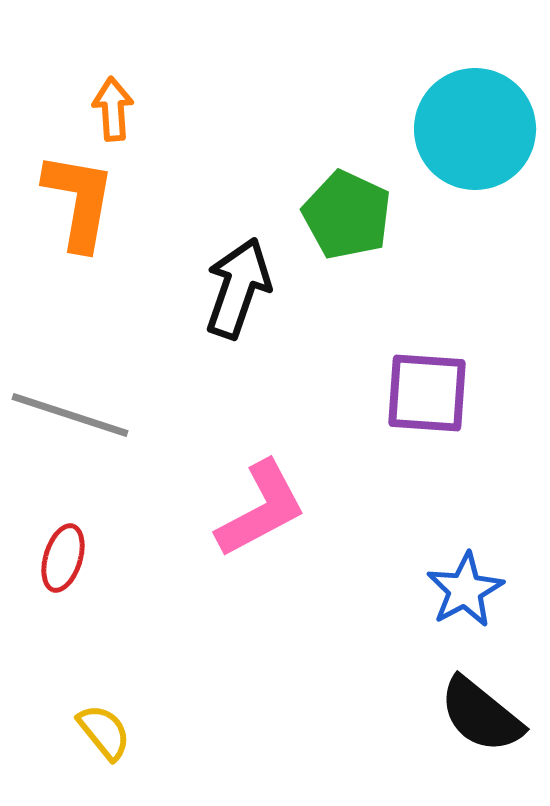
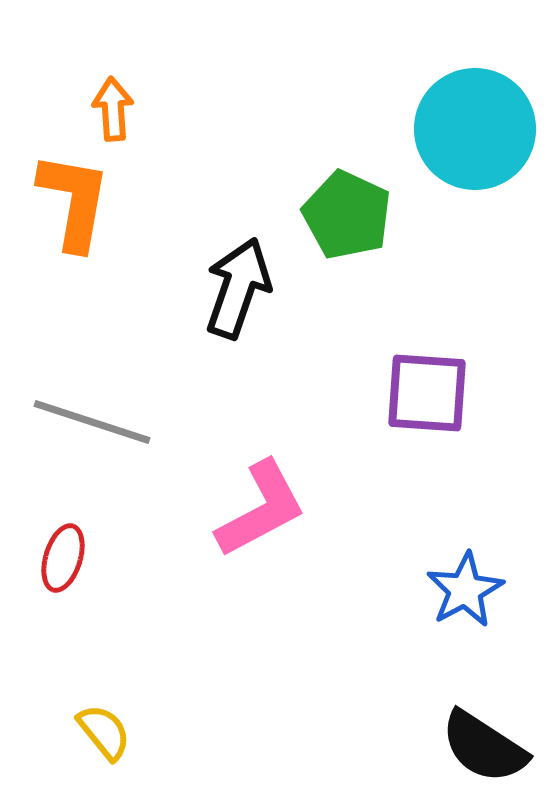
orange L-shape: moved 5 px left
gray line: moved 22 px right, 7 px down
black semicircle: moved 3 px right, 32 px down; rotated 6 degrees counterclockwise
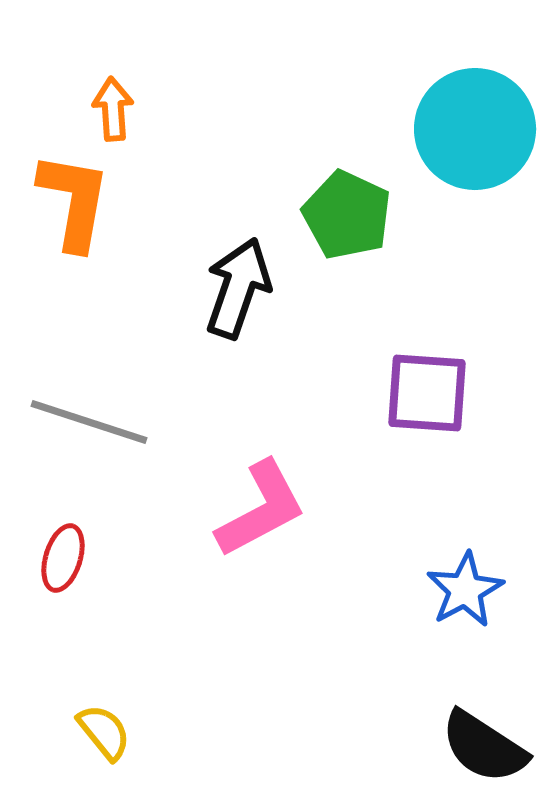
gray line: moved 3 px left
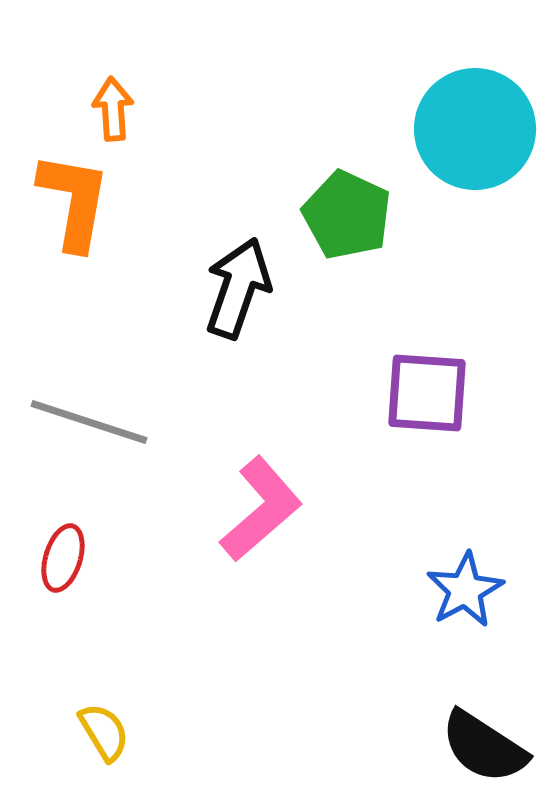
pink L-shape: rotated 13 degrees counterclockwise
yellow semicircle: rotated 8 degrees clockwise
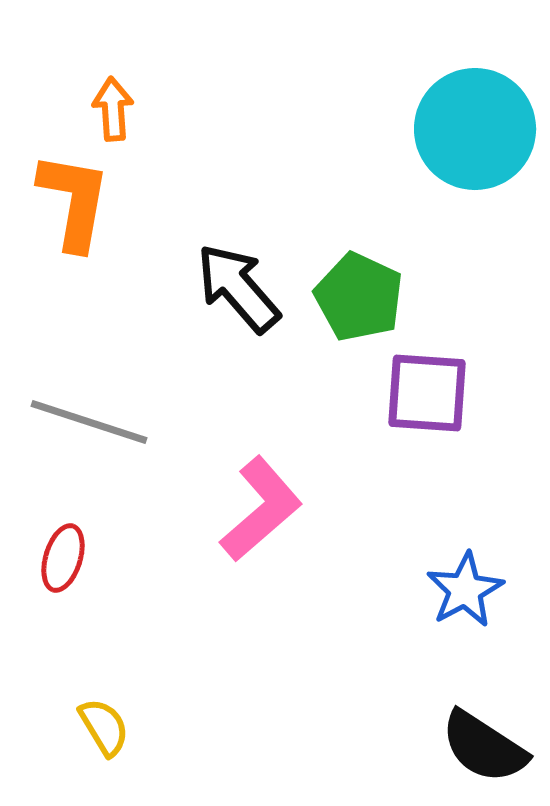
green pentagon: moved 12 px right, 82 px down
black arrow: rotated 60 degrees counterclockwise
yellow semicircle: moved 5 px up
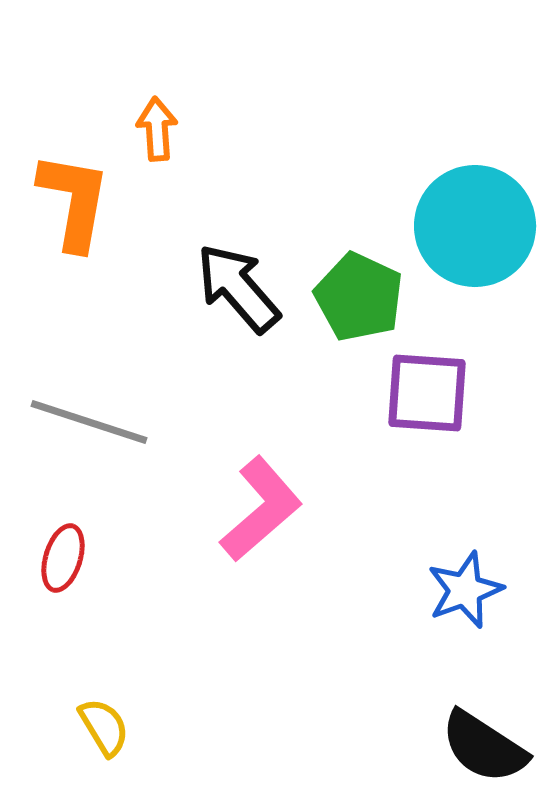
orange arrow: moved 44 px right, 20 px down
cyan circle: moved 97 px down
blue star: rotated 8 degrees clockwise
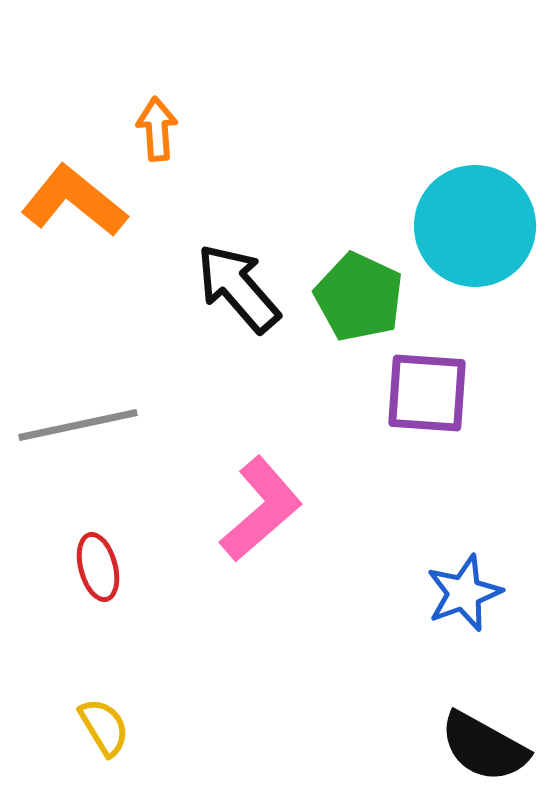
orange L-shape: rotated 61 degrees counterclockwise
gray line: moved 11 px left, 3 px down; rotated 30 degrees counterclockwise
red ellipse: moved 35 px right, 9 px down; rotated 32 degrees counterclockwise
blue star: moved 1 px left, 3 px down
black semicircle: rotated 4 degrees counterclockwise
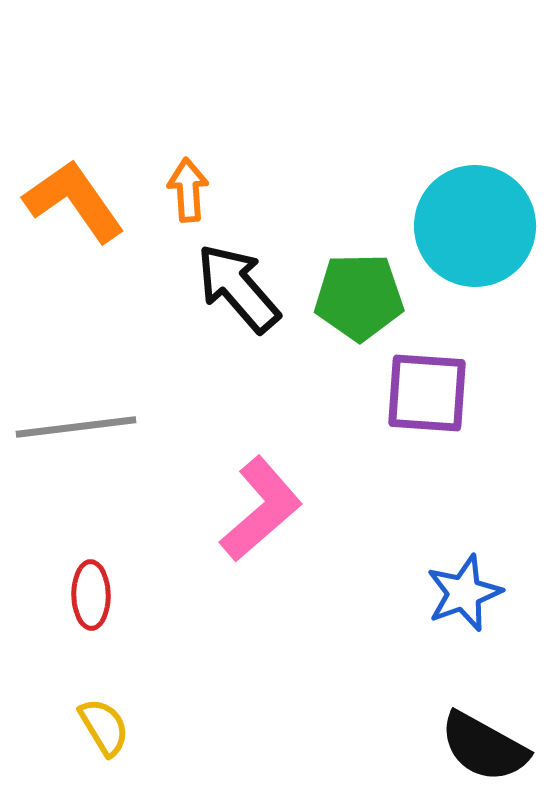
orange arrow: moved 31 px right, 61 px down
orange L-shape: rotated 16 degrees clockwise
green pentagon: rotated 26 degrees counterclockwise
gray line: moved 2 px left, 2 px down; rotated 5 degrees clockwise
red ellipse: moved 7 px left, 28 px down; rotated 14 degrees clockwise
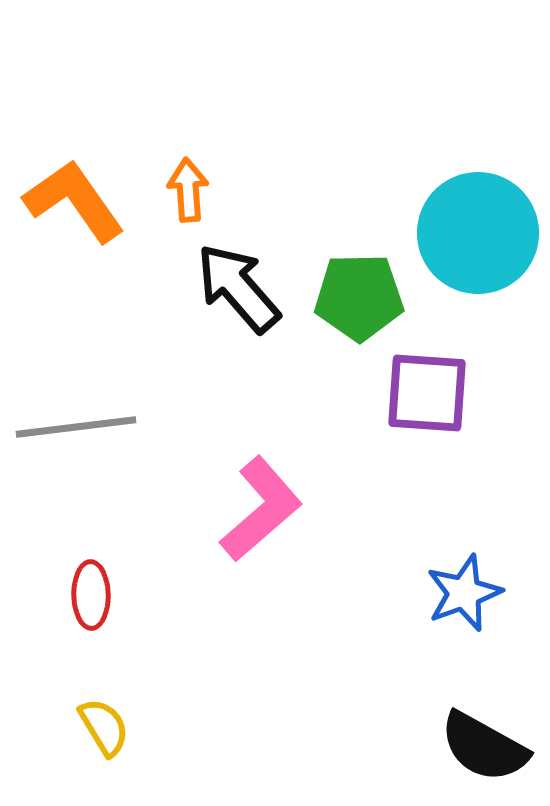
cyan circle: moved 3 px right, 7 px down
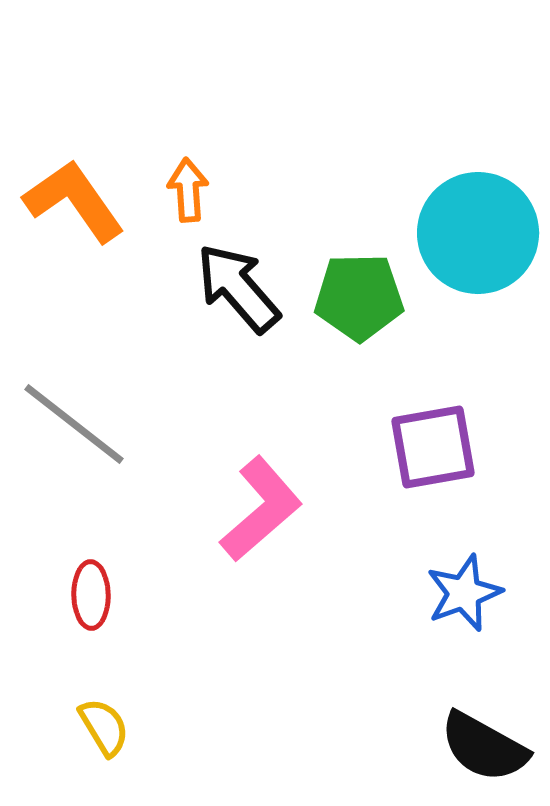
purple square: moved 6 px right, 54 px down; rotated 14 degrees counterclockwise
gray line: moved 2 px left, 3 px up; rotated 45 degrees clockwise
